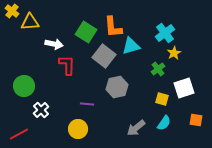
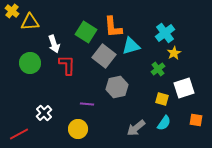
white arrow: rotated 60 degrees clockwise
green circle: moved 6 px right, 23 px up
white cross: moved 3 px right, 3 px down
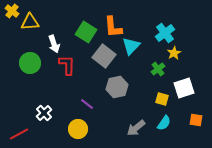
cyan triangle: rotated 30 degrees counterclockwise
purple line: rotated 32 degrees clockwise
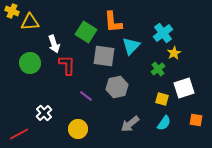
yellow cross: rotated 16 degrees counterclockwise
orange L-shape: moved 5 px up
cyan cross: moved 2 px left
gray square: rotated 30 degrees counterclockwise
purple line: moved 1 px left, 8 px up
gray arrow: moved 6 px left, 4 px up
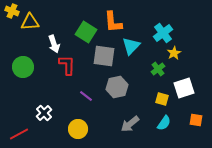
green circle: moved 7 px left, 4 px down
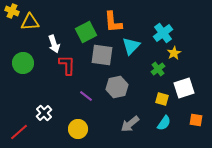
green square: rotated 30 degrees clockwise
gray square: moved 2 px left, 1 px up
green circle: moved 4 px up
red line: moved 2 px up; rotated 12 degrees counterclockwise
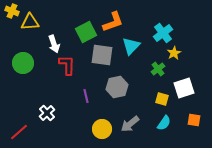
orange L-shape: rotated 105 degrees counterclockwise
purple line: rotated 40 degrees clockwise
white cross: moved 3 px right
orange square: moved 2 px left
yellow circle: moved 24 px right
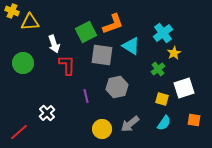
orange L-shape: moved 2 px down
cyan triangle: rotated 42 degrees counterclockwise
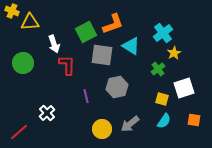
cyan semicircle: moved 2 px up
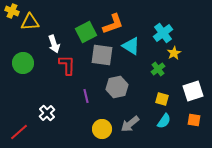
white square: moved 9 px right, 3 px down
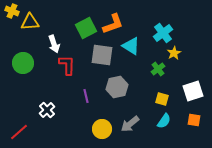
green square: moved 4 px up
white cross: moved 3 px up
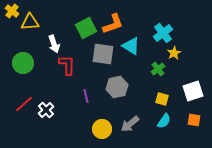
yellow cross: rotated 16 degrees clockwise
gray square: moved 1 px right, 1 px up
white cross: moved 1 px left
red line: moved 5 px right, 28 px up
